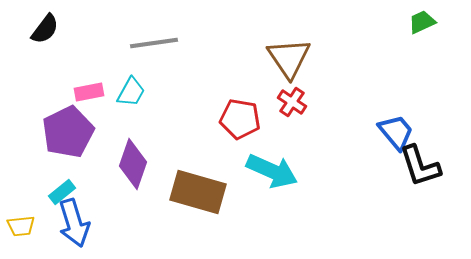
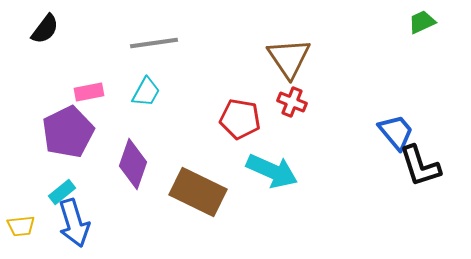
cyan trapezoid: moved 15 px right
red cross: rotated 12 degrees counterclockwise
brown rectangle: rotated 10 degrees clockwise
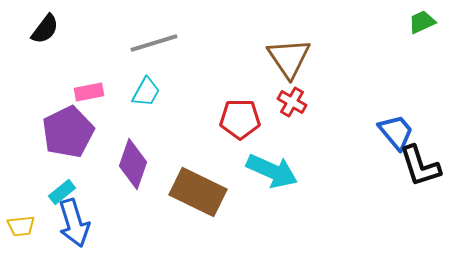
gray line: rotated 9 degrees counterclockwise
red cross: rotated 8 degrees clockwise
red pentagon: rotated 9 degrees counterclockwise
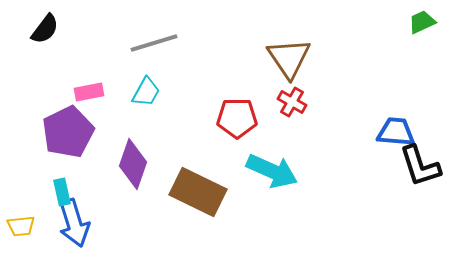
red pentagon: moved 3 px left, 1 px up
blue trapezoid: rotated 45 degrees counterclockwise
cyan rectangle: rotated 64 degrees counterclockwise
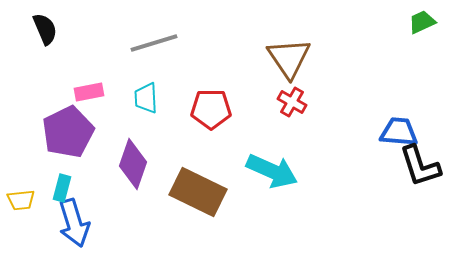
black semicircle: rotated 60 degrees counterclockwise
cyan trapezoid: moved 6 px down; rotated 148 degrees clockwise
red pentagon: moved 26 px left, 9 px up
blue trapezoid: moved 3 px right
cyan rectangle: moved 4 px up; rotated 28 degrees clockwise
yellow trapezoid: moved 26 px up
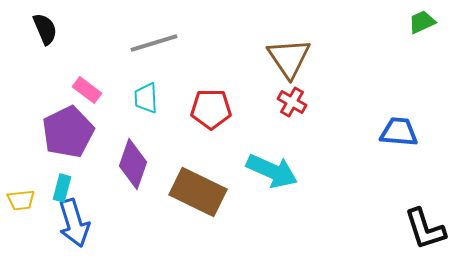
pink rectangle: moved 2 px left, 2 px up; rotated 48 degrees clockwise
black L-shape: moved 5 px right, 63 px down
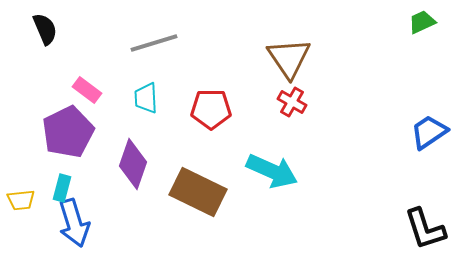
blue trapezoid: moved 30 px right; rotated 39 degrees counterclockwise
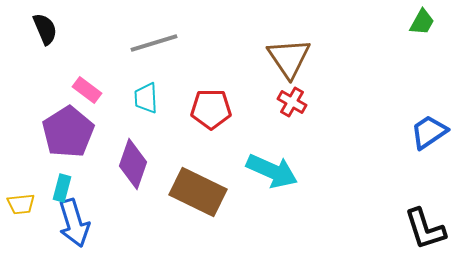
green trapezoid: rotated 144 degrees clockwise
purple pentagon: rotated 6 degrees counterclockwise
yellow trapezoid: moved 4 px down
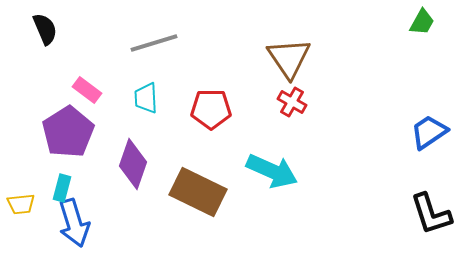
black L-shape: moved 6 px right, 15 px up
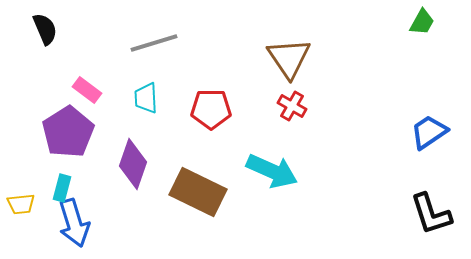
red cross: moved 4 px down
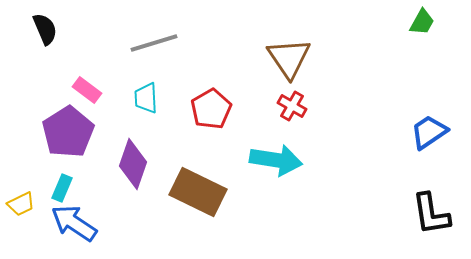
red pentagon: rotated 30 degrees counterclockwise
cyan arrow: moved 4 px right, 11 px up; rotated 15 degrees counterclockwise
cyan rectangle: rotated 8 degrees clockwise
yellow trapezoid: rotated 20 degrees counterclockwise
black L-shape: rotated 9 degrees clockwise
blue arrow: rotated 141 degrees clockwise
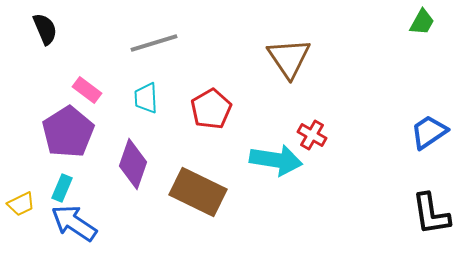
red cross: moved 20 px right, 29 px down
